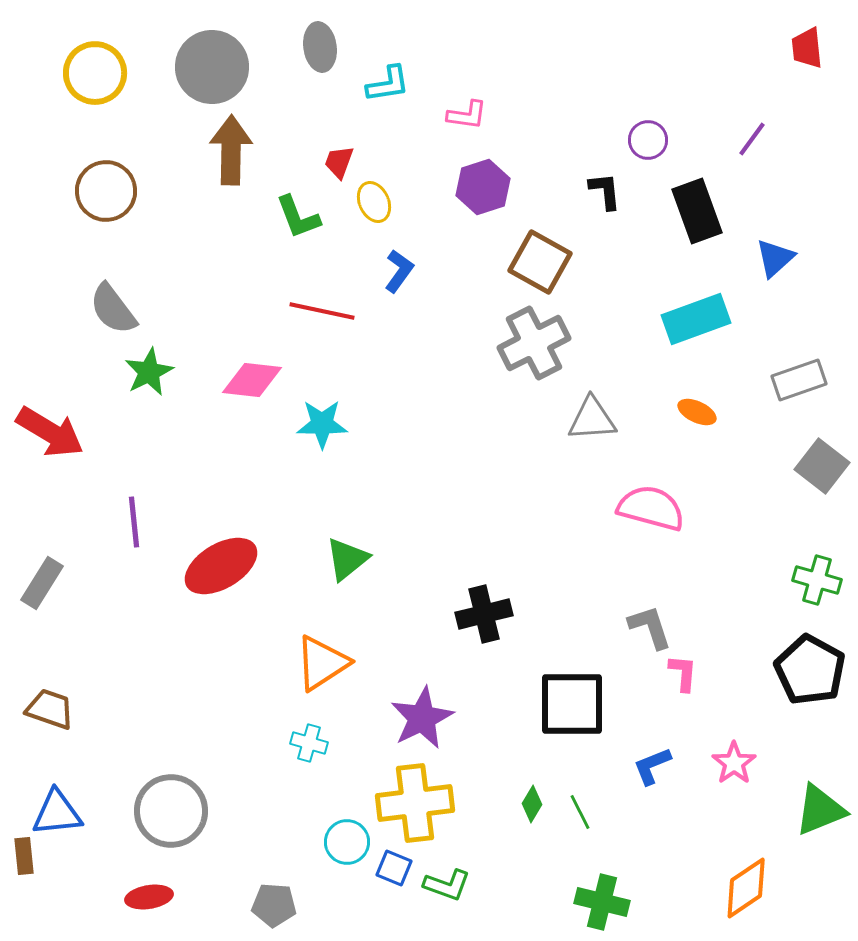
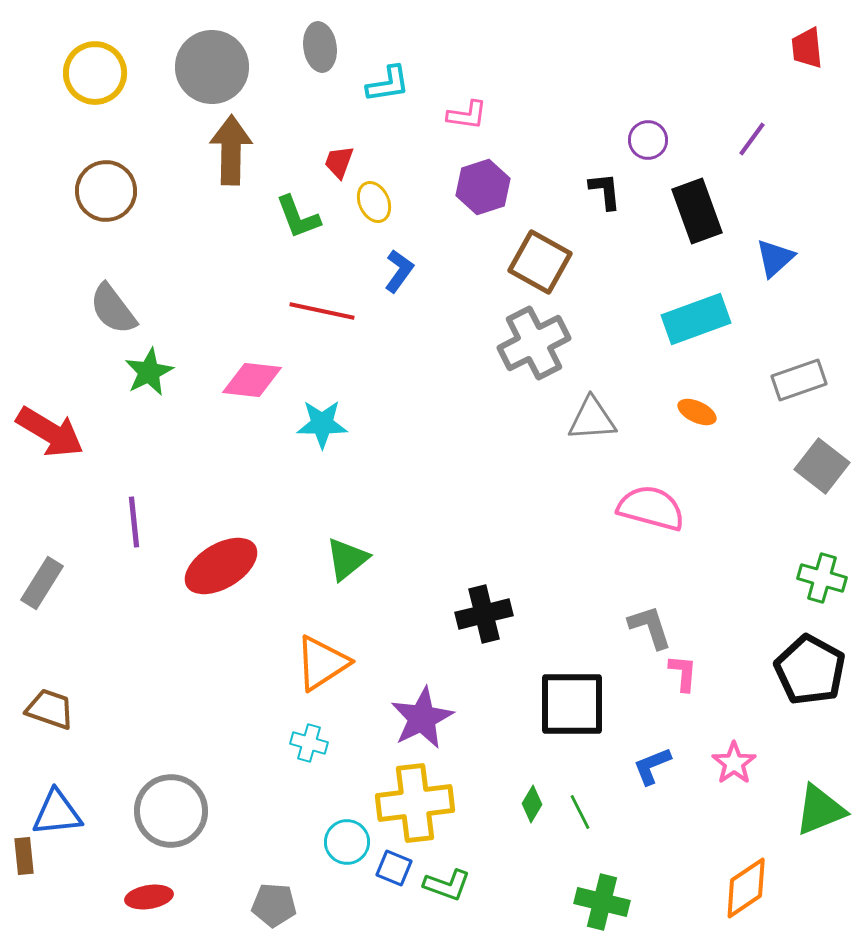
green cross at (817, 580): moved 5 px right, 2 px up
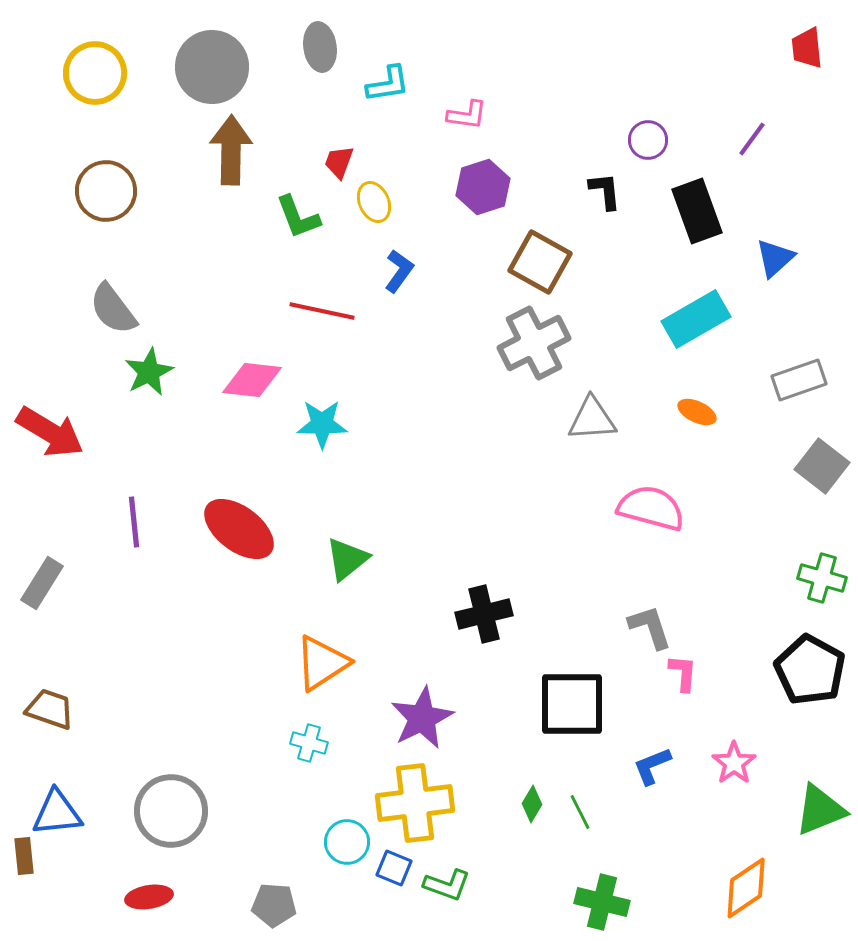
cyan rectangle at (696, 319): rotated 10 degrees counterclockwise
red ellipse at (221, 566): moved 18 px right, 37 px up; rotated 68 degrees clockwise
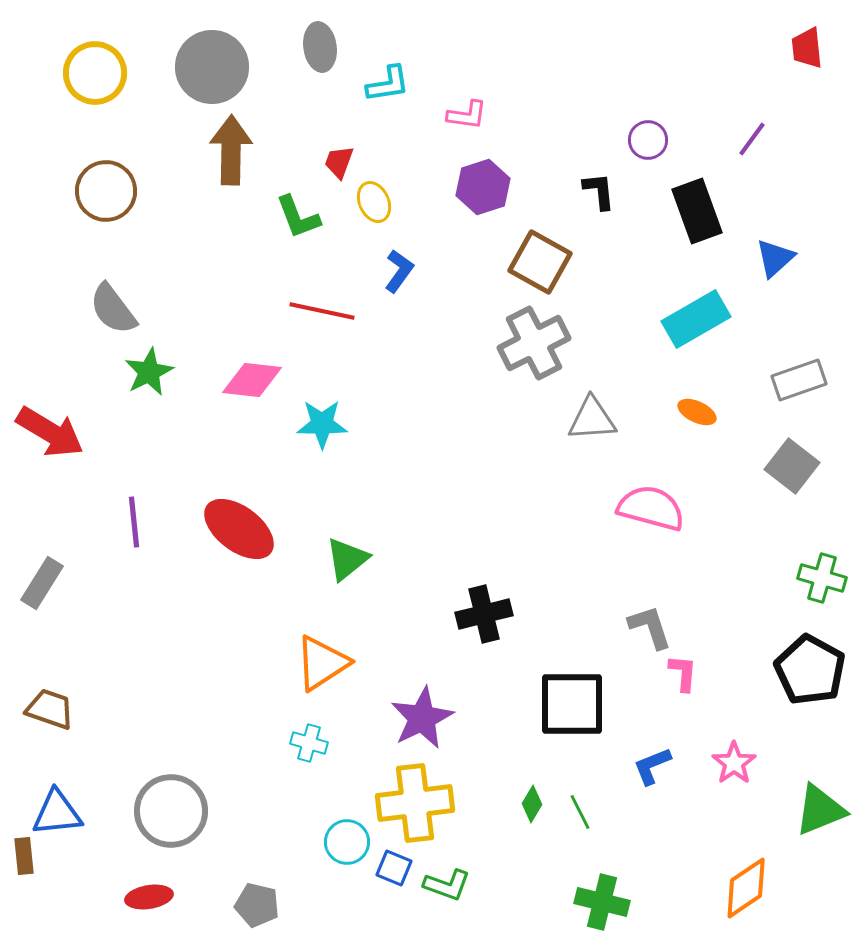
black L-shape at (605, 191): moved 6 px left
gray square at (822, 466): moved 30 px left
gray pentagon at (274, 905): moved 17 px left; rotated 9 degrees clockwise
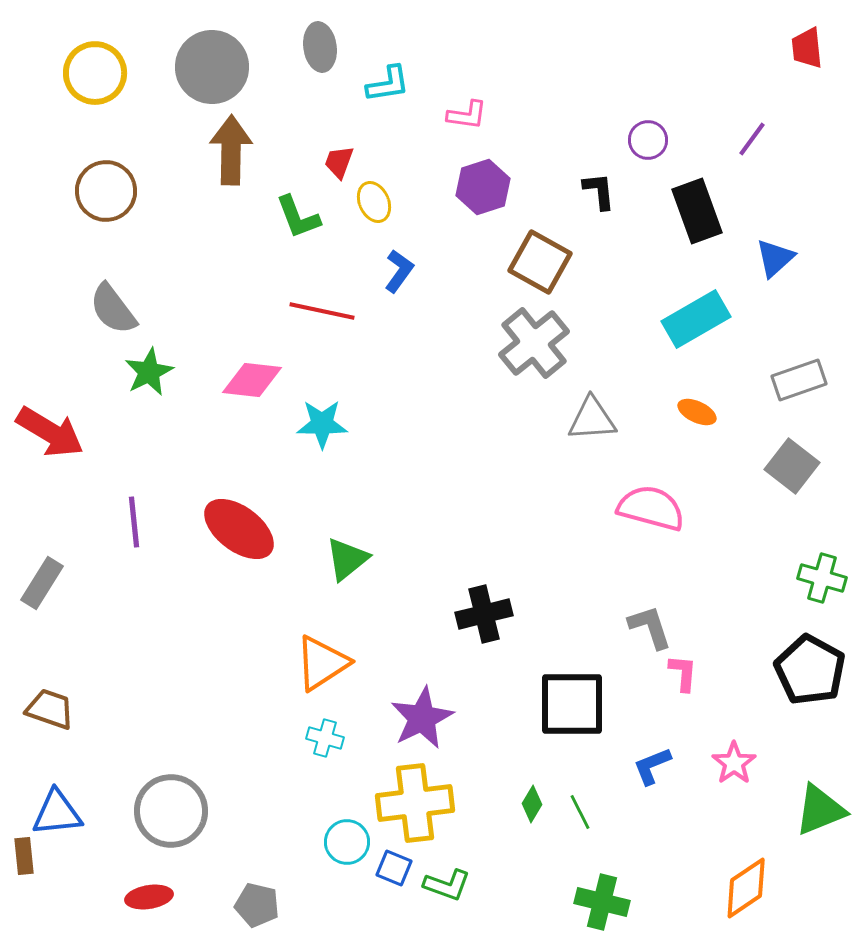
gray cross at (534, 343): rotated 12 degrees counterclockwise
cyan cross at (309, 743): moved 16 px right, 5 px up
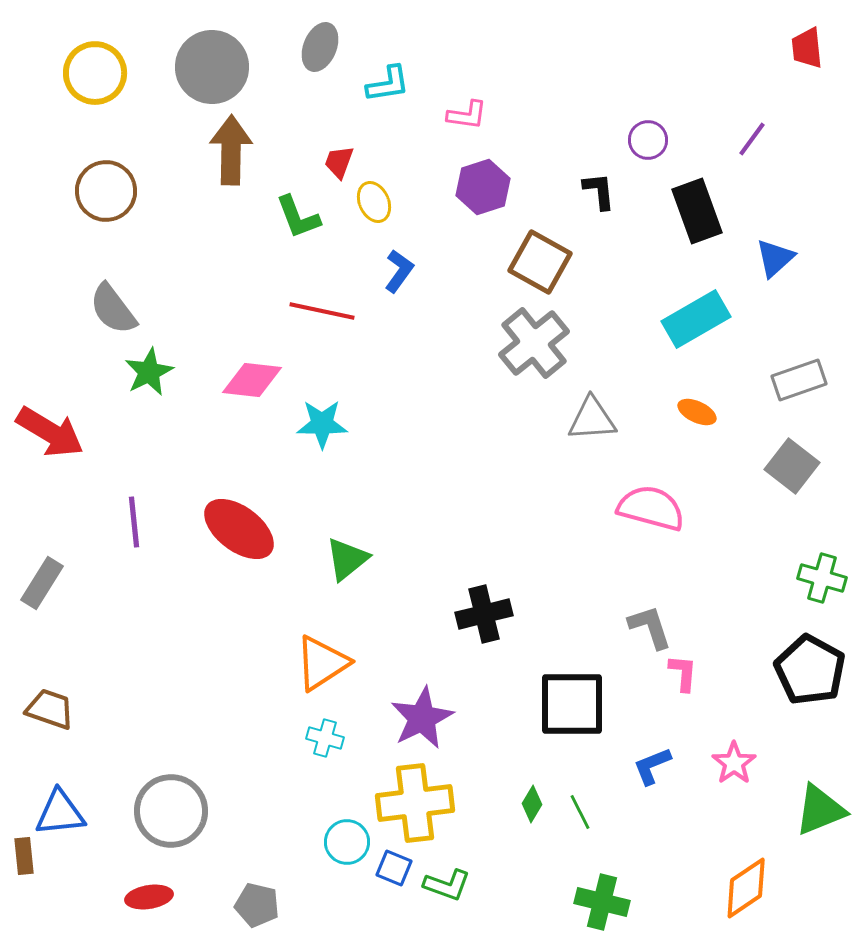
gray ellipse at (320, 47): rotated 30 degrees clockwise
blue triangle at (57, 813): moved 3 px right
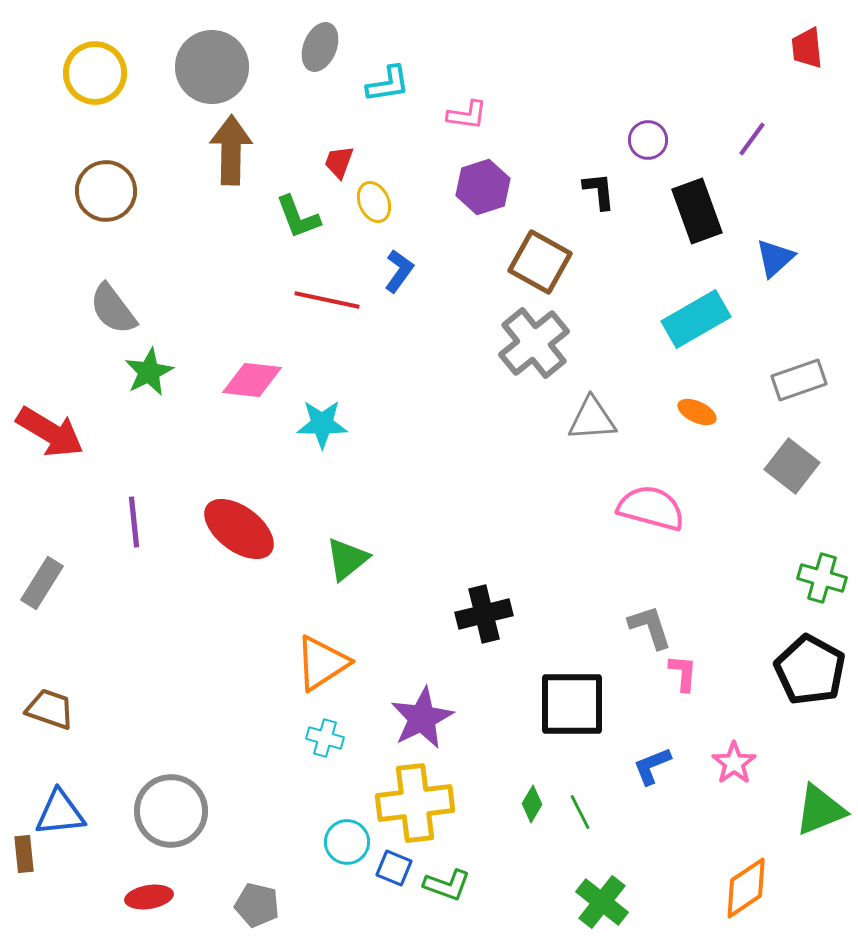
red line at (322, 311): moved 5 px right, 11 px up
brown rectangle at (24, 856): moved 2 px up
green cross at (602, 902): rotated 24 degrees clockwise
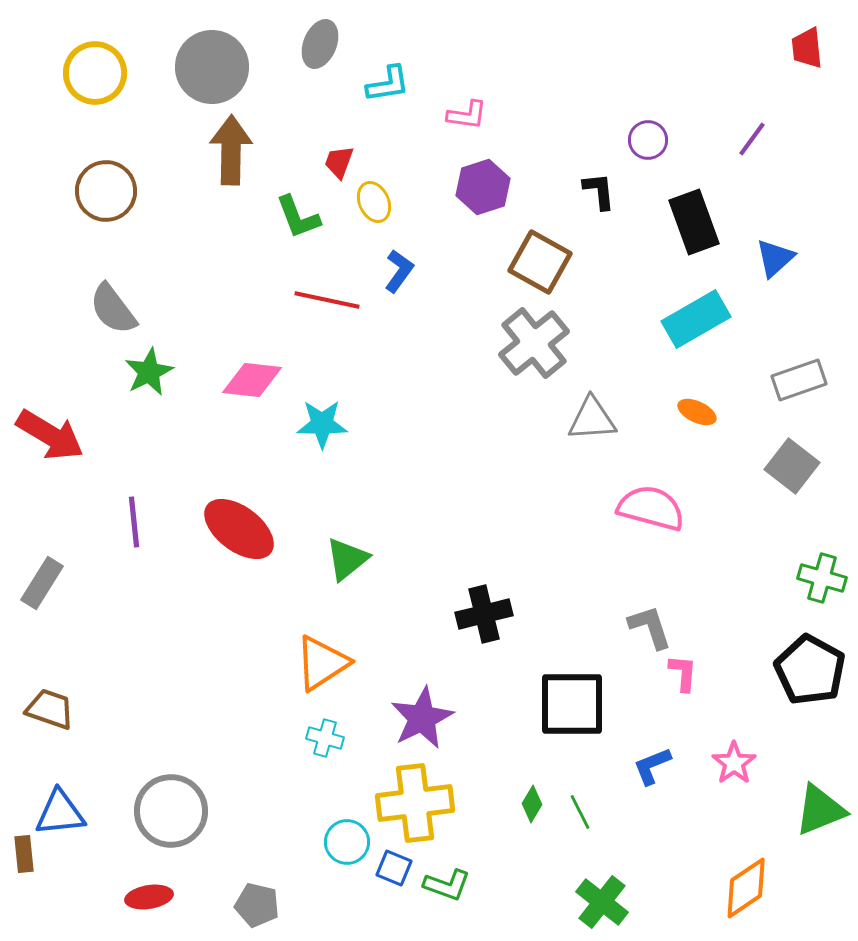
gray ellipse at (320, 47): moved 3 px up
black rectangle at (697, 211): moved 3 px left, 11 px down
red arrow at (50, 432): moved 3 px down
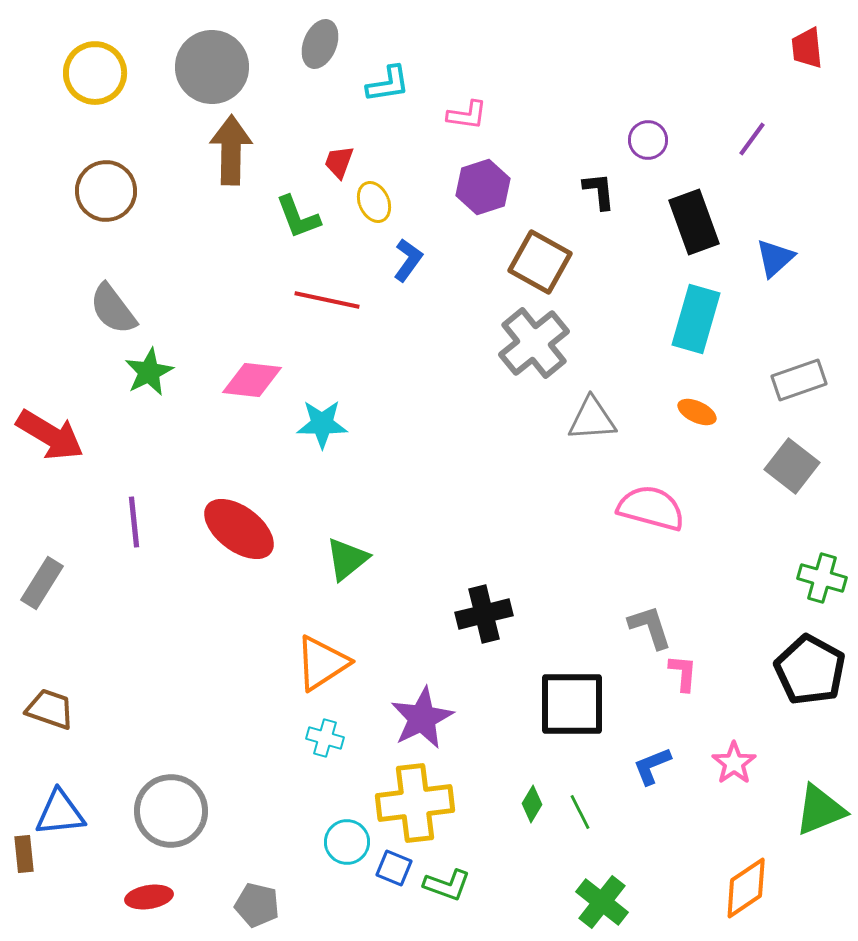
blue L-shape at (399, 271): moved 9 px right, 11 px up
cyan rectangle at (696, 319): rotated 44 degrees counterclockwise
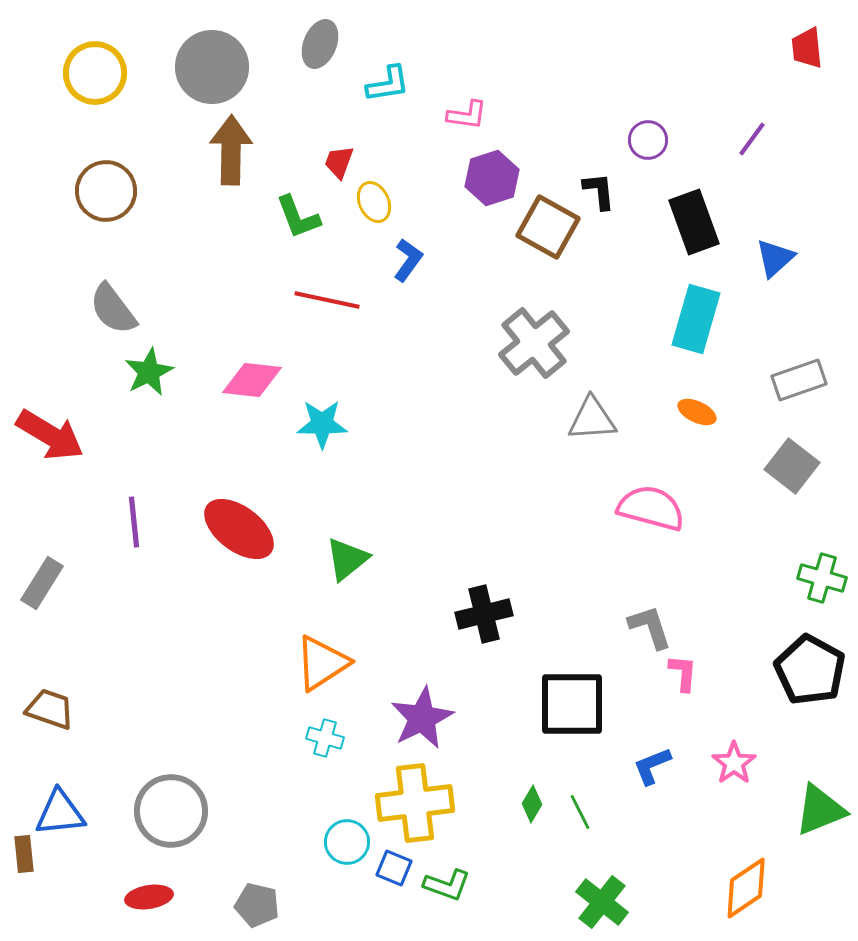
purple hexagon at (483, 187): moved 9 px right, 9 px up
brown square at (540, 262): moved 8 px right, 35 px up
